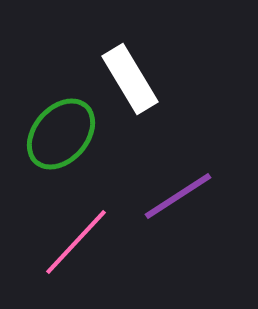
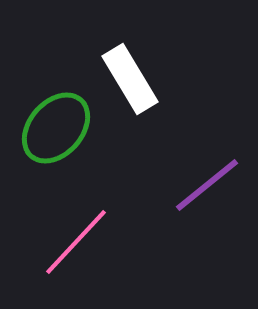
green ellipse: moved 5 px left, 6 px up
purple line: moved 29 px right, 11 px up; rotated 6 degrees counterclockwise
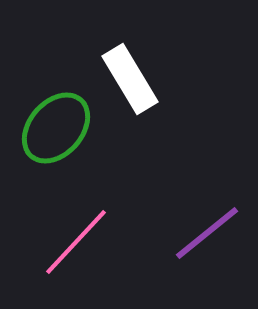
purple line: moved 48 px down
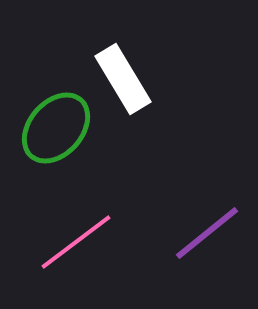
white rectangle: moved 7 px left
pink line: rotated 10 degrees clockwise
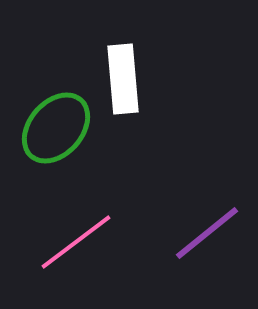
white rectangle: rotated 26 degrees clockwise
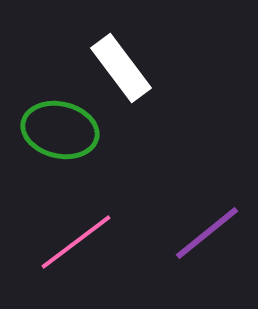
white rectangle: moved 2 px left, 11 px up; rotated 32 degrees counterclockwise
green ellipse: moved 4 px right, 2 px down; rotated 62 degrees clockwise
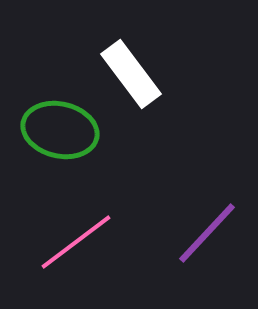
white rectangle: moved 10 px right, 6 px down
purple line: rotated 8 degrees counterclockwise
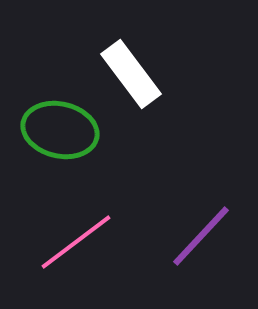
purple line: moved 6 px left, 3 px down
